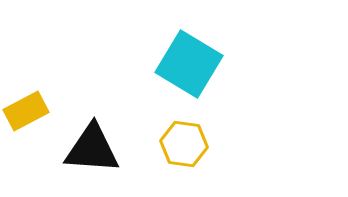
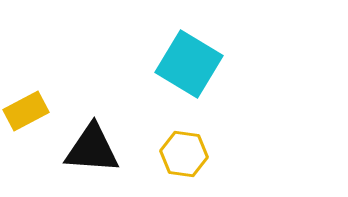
yellow hexagon: moved 10 px down
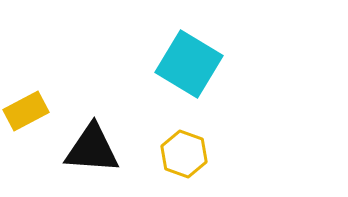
yellow hexagon: rotated 12 degrees clockwise
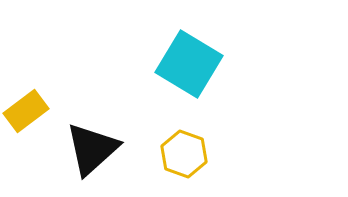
yellow rectangle: rotated 9 degrees counterclockwise
black triangle: rotated 46 degrees counterclockwise
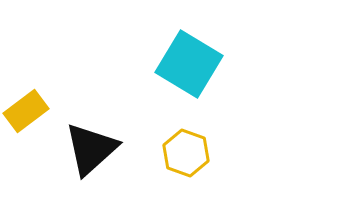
black triangle: moved 1 px left
yellow hexagon: moved 2 px right, 1 px up
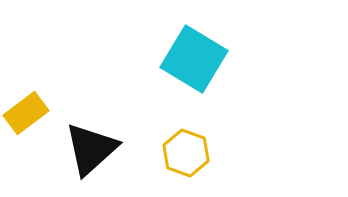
cyan square: moved 5 px right, 5 px up
yellow rectangle: moved 2 px down
